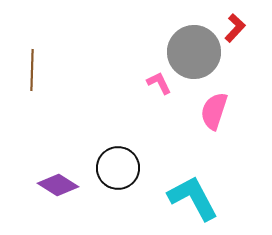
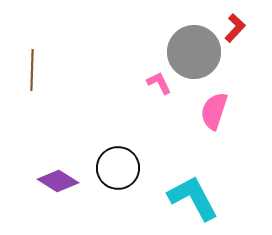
purple diamond: moved 4 px up
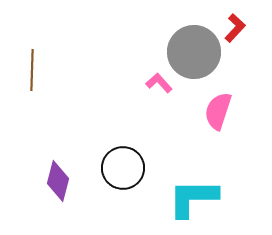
pink L-shape: rotated 16 degrees counterclockwise
pink semicircle: moved 4 px right
black circle: moved 5 px right
purple diamond: rotated 72 degrees clockwise
cyan L-shape: rotated 62 degrees counterclockwise
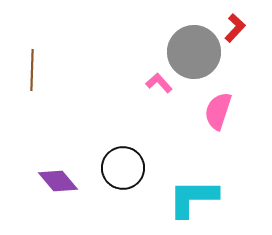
purple diamond: rotated 54 degrees counterclockwise
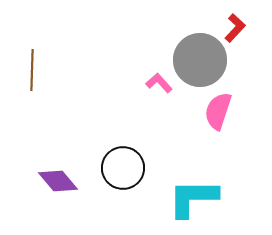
gray circle: moved 6 px right, 8 px down
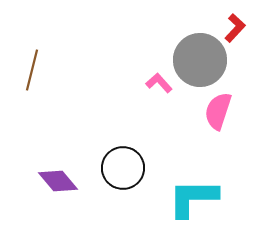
brown line: rotated 12 degrees clockwise
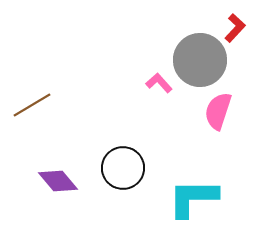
brown line: moved 35 px down; rotated 45 degrees clockwise
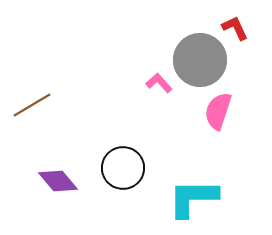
red L-shape: rotated 68 degrees counterclockwise
